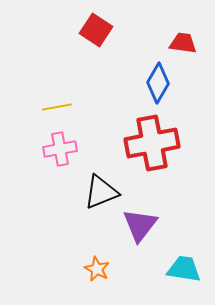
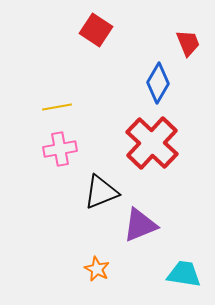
red trapezoid: moved 5 px right; rotated 60 degrees clockwise
red cross: rotated 36 degrees counterclockwise
purple triangle: rotated 30 degrees clockwise
cyan trapezoid: moved 5 px down
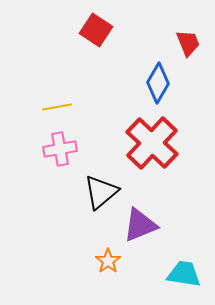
black triangle: rotated 18 degrees counterclockwise
orange star: moved 11 px right, 8 px up; rotated 10 degrees clockwise
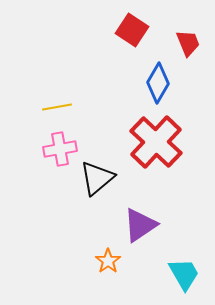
red square: moved 36 px right
red cross: moved 4 px right, 1 px up
black triangle: moved 4 px left, 14 px up
purple triangle: rotated 12 degrees counterclockwise
cyan trapezoid: rotated 51 degrees clockwise
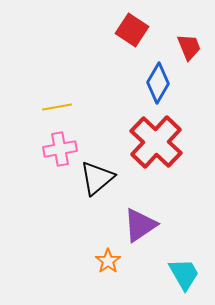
red trapezoid: moved 1 px right, 4 px down
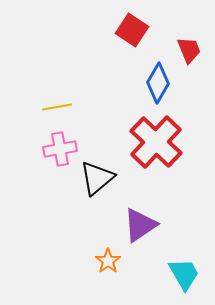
red trapezoid: moved 3 px down
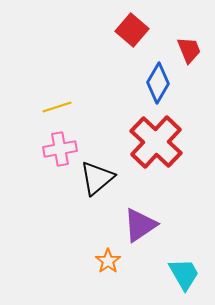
red square: rotated 8 degrees clockwise
yellow line: rotated 8 degrees counterclockwise
